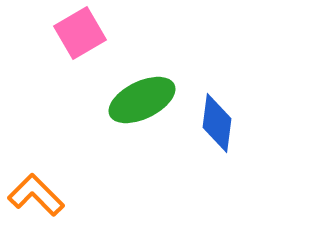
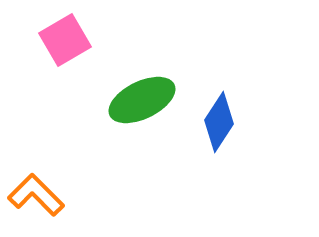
pink square: moved 15 px left, 7 px down
blue diamond: moved 2 px right, 1 px up; rotated 26 degrees clockwise
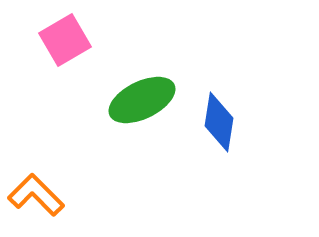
blue diamond: rotated 24 degrees counterclockwise
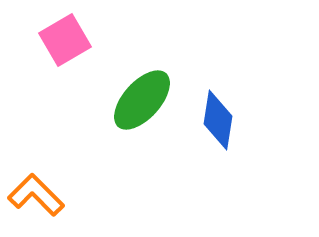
green ellipse: rotated 22 degrees counterclockwise
blue diamond: moved 1 px left, 2 px up
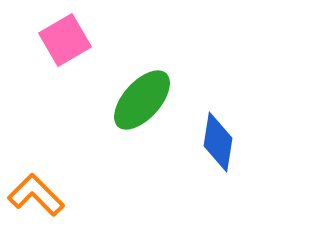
blue diamond: moved 22 px down
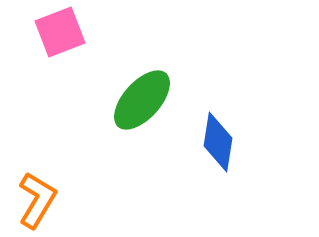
pink square: moved 5 px left, 8 px up; rotated 9 degrees clockwise
orange L-shape: moved 1 px right, 5 px down; rotated 76 degrees clockwise
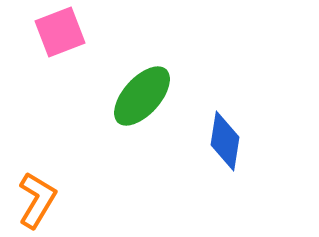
green ellipse: moved 4 px up
blue diamond: moved 7 px right, 1 px up
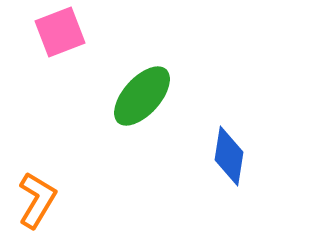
blue diamond: moved 4 px right, 15 px down
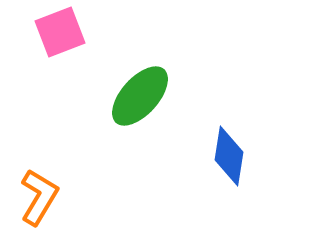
green ellipse: moved 2 px left
orange L-shape: moved 2 px right, 3 px up
